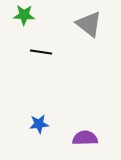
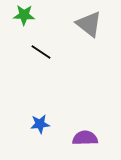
black line: rotated 25 degrees clockwise
blue star: moved 1 px right
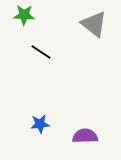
gray triangle: moved 5 px right
purple semicircle: moved 2 px up
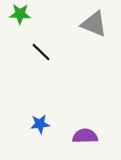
green star: moved 4 px left, 1 px up
gray triangle: rotated 16 degrees counterclockwise
black line: rotated 10 degrees clockwise
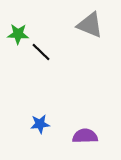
green star: moved 2 px left, 20 px down
gray triangle: moved 4 px left, 1 px down
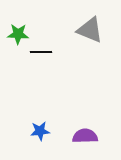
gray triangle: moved 5 px down
black line: rotated 45 degrees counterclockwise
blue star: moved 7 px down
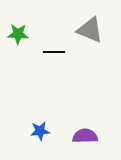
black line: moved 13 px right
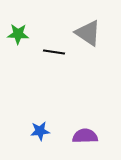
gray triangle: moved 2 px left, 3 px down; rotated 12 degrees clockwise
black line: rotated 10 degrees clockwise
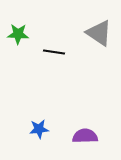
gray triangle: moved 11 px right
blue star: moved 1 px left, 2 px up
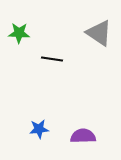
green star: moved 1 px right, 1 px up
black line: moved 2 px left, 7 px down
purple semicircle: moved 2 px left
